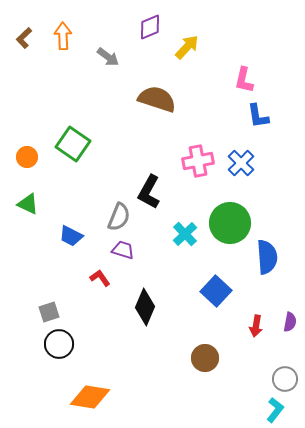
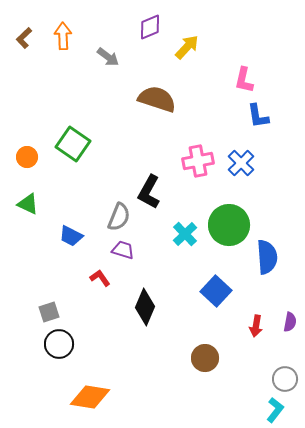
green circle: moved 1 px left, 2 px down
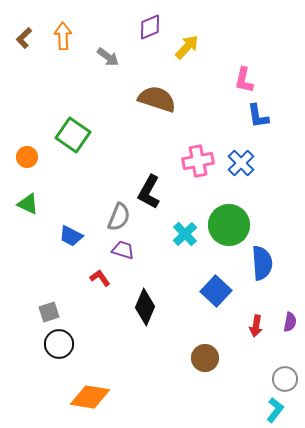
green square: moved 9 px up
blue semicircle: moved 5 px left, 6 px down
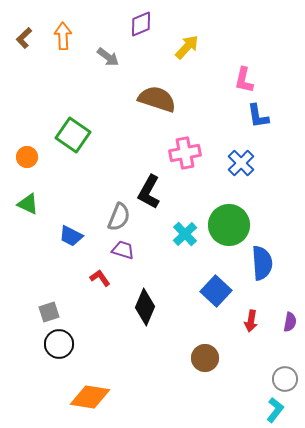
purple diamond: moved 9 px left, 3 px up
pink cross: moved 13 px left, 8 px up
red arrow: moved 5 px left, 5 px up
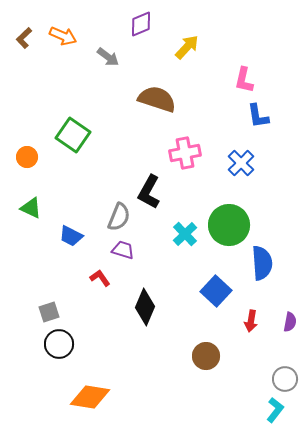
orange arrow: rotated 116 degrees clockwise
green triangle: moved 3 px right, 4 px down
brown circle: moved 1 px right, 2 px up
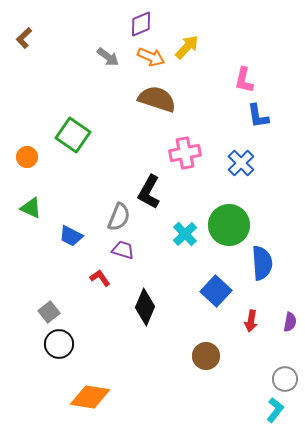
orange arrow: moved 88 px right, 21 px down
gray square: rotated 20 degrees counterclockwise
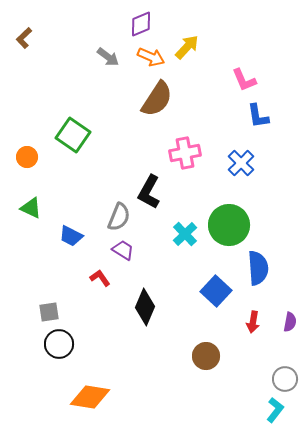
pink L-shape: rotated 36 degrees counterclockwise
brown semicircle: rotated 105 degrees clockwise
purple trapezoid: rotated 15 degrees clockwise
blue semicircle: moved 4 px left, 5 px down
gray square: rotated 30 degrees clockwise
red arrow: moved 2 px right, 1 px down
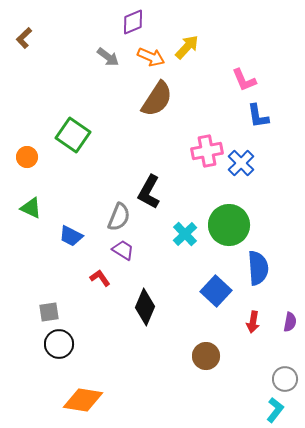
purple diamond: moved 8 px left, 2 px up
pink cross: moved 22 px right, 2 px up
orange diamond: moved 7 px left, 3 px down
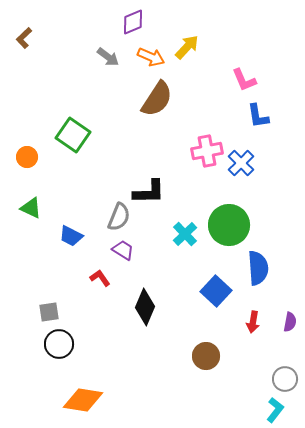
black L-shape: rotated 120 degrees counterclockwise
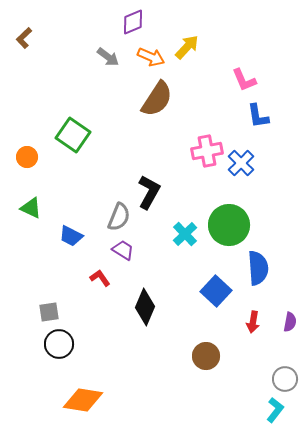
black L-shape: rotated 60 degrees counterclockwise
